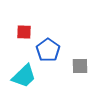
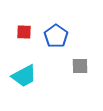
blue pentagon: moved 8 px right, 14 px up
cyan trapezoid: rotated 16 degrees clockwise
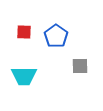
cyan trapezoid: rotated 28 degrees clockwise
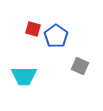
red square: moved 9 px right, 3 px up; rotated 14 degrees clockwise
gray square: rotated 24 degrees clockwise
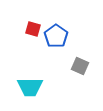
cyan trapezoid: moved 6 px right, 11 px down
